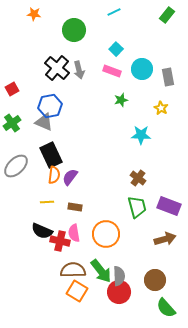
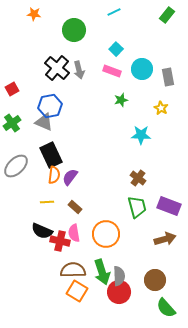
brown rectangle: rotated 32 degrees clockwise
green arrow: moved 1 px right, 1 px down; rotated 20 degrees clockwise
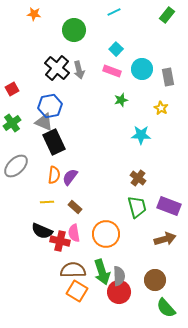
black rectangle: moved 3 px right, 13 px up
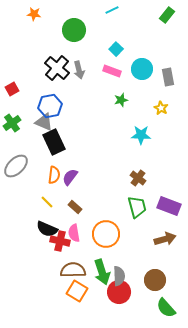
cyan line: moved 2 px left, 2 px up
yellow line: rotated 48 degrees clockwise
black semicircle: moved 5 px right, 2 px up
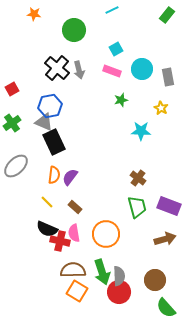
cyan square: rotated 16 degrees clockwise
cyan star: moved 4 px up
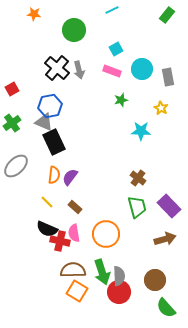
purple rectangle: rotated 25 degrees clockwise
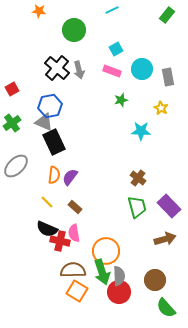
orange star: moved 5 px right, 3 px up
orange circle: moved 17 px down
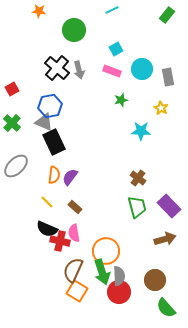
green cross: rotated 12 degrees counterclockwise
brown semicircle: rotated 65 degrees counterclockwise
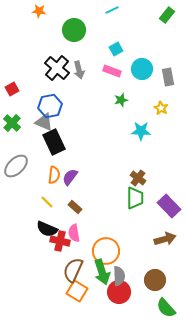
green trapezoid: moved 2 px left, 9 px up; rotated 15 degrees clockwise
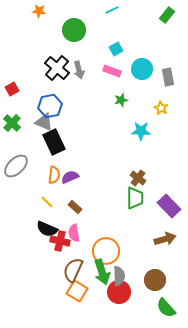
purple semicircle: rotated 30 degrees clockwise
